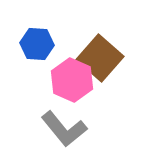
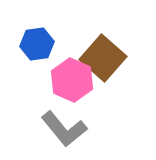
blue hexagon: rotated 12 degrees counterclockwise
brown square: moved 3 px right
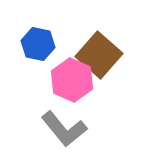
blue hexagon: moved 1 px right; rotated 20 degrees clockwise
brown square: moved 4 px left, 3 px up
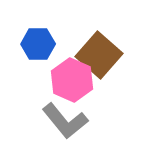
blue hexagon: rotated 12 degrees counterclockwise
gray L-shape: moved 1 px right, 8 px up
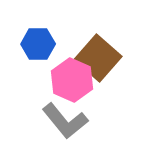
brown square: moved 1 px left, 3 px down
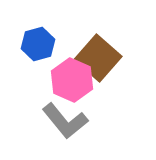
blue hexagon: rotated 16 degrees counterclockwise
